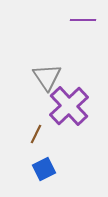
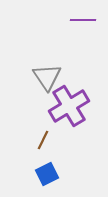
purple cross: rotated 12 degrees clockwise
brown line: moved 7 px right, 6 px down
blue square: moved 3 px right, 5 px down
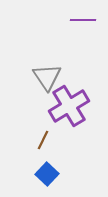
blue square: rotated 20 degrees counterclockwise
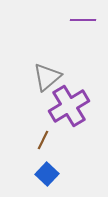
gray triangle: rotated 24 degrees clockwise
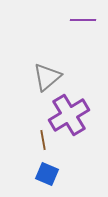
purple cross: moved 9 px down
brown line: rotated 36 degrees counterclockwise
blue square: rotated 20 degrees counterclockwise
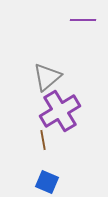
purple cross: moved 9 px left, 4 px up
blue square: moved 8 px down
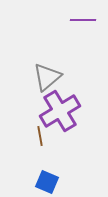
brown line: moved 3 px left, 4 px up
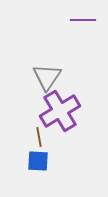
gray triangle: rotated 16 degrees counterclockwise
brown line: moved 1 px left, 1 px down
blue square: moved 9 px left, 21 px up; rotated 20 degrees counterclockwise
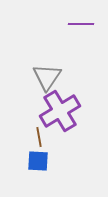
purple line: moved 2 px left, 4 px down
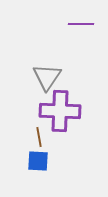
purple cross: rotated 33 degrees clockwise
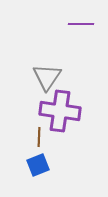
purple cross: rotated 6 degrees clockwise
brown line: rotated 12 degrees clockwise
blue square: moved 4 px down; rotated 25 degrees counterclockwise
